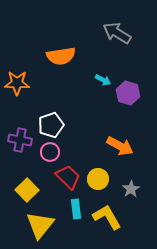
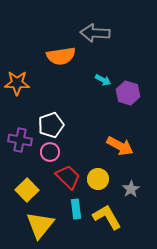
gray arrow: moved 22 px left; rotated 28 degrees counterclockwise
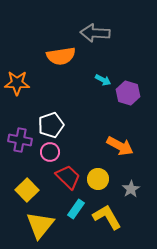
cyan rectangle: rotated 42 degrees clockwise
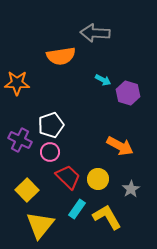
purple cross: rotated 15 degrees clockwise
cyan rectangle: moved 1 px right
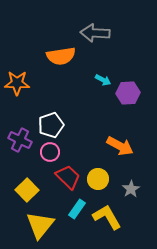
purple hexagon: rotated 20 degrees counterclockwise
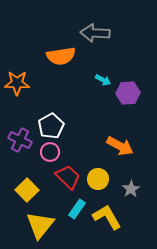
white pentagon: moved 1 px down; rotated 10 degrees counterclockwise
